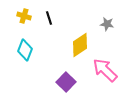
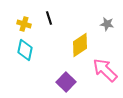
yellow cross: moved 8 px down
cyan diamond: rotated 10 degrees counterclockwise
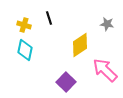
yellow cross: moved 1 px down
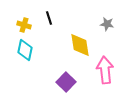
yellow diamond: rotated 65 degrees counterclockwise
pink arrow: rotated 40 degrees clockwise
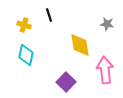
black line: moved 3 px up
cyan diamond: moved 1 px right, 5 px down
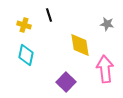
pink arrow: moved 1 px up
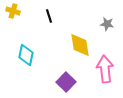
black line: moved 1 px down
yellow cross: moved 11 px left, 14 px up
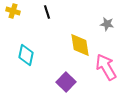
black line: moved 2 px left, 4 px up
pink arrow: moved 1 px right, 2 px up; rotated 24 degrees counterclockwise
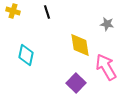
purple square: moved 10 px right, 1 px down
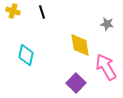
black line: moved 5 px left
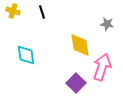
cyan diamond: rotated 20 degrees counterclockwise
pink arrow: moved 4 px left; rotated 48 degrees clockwise
